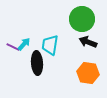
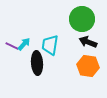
purple line: moved 1 px left, 1 px up
orange hexagon: moved 7 px up
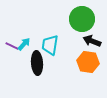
black arrow: moved 4 px right, 1 px up
orange hexagon: moved 4 px up
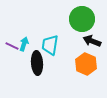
cyan arrow: rotated 24 degrees counterclockwise
orange hexagon: moved 2 px left, 2 px down; rotated 15 degrees clockwise
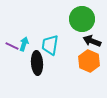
orange hexagon: moved 3 px right, 3 px up
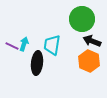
cyan trapezoid: moved 2 px right
black ellipse: rotated 10 degrees clockwise
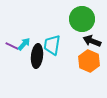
cyan arrow: rotated 24 degrees clockwise
black ellipse: moved 7 px up
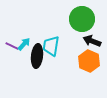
cyan trapezoid: moved 1 px left, 1 px down
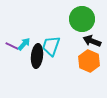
cyan trapezoid: rotated 10 degrees clockwise
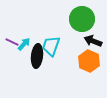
black arrow: moved 1 px right
purple line: moved 4 px up
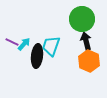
black arrow: moved 7 px left; rotated 54 degrees clockwise
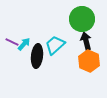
cyan trapezoid: moved 4 px right, 1 px up; rotated 30 degrees clockwise
